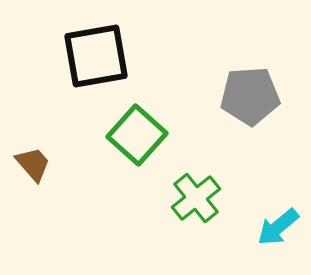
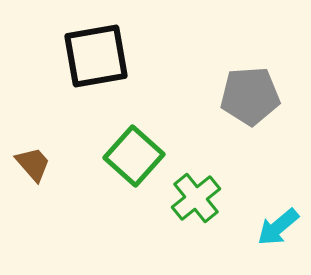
green square: moved 3 px left, 21 px down
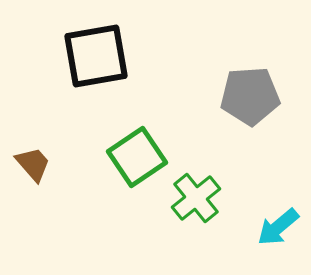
green square: moved 3 px right, 1 px down; rotated 14 degrees clockwise
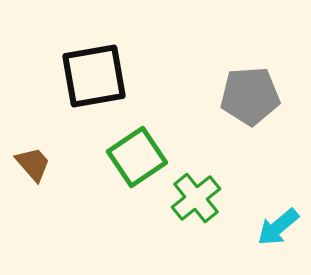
black square: moved 2 px left, 20 px down
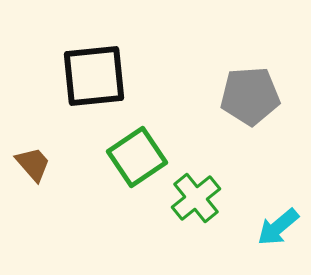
black square: rotated 4 degrees clockwise
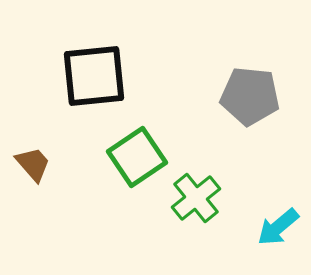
gray pentagon: rotated 10 degrees clockwise
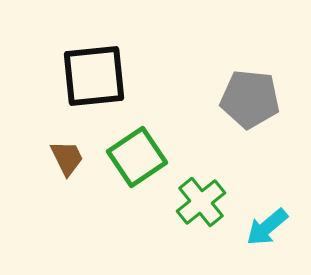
gray pentagon: moved 3 px down
brown trapezoid: moved 34 px right, 6 px up; rotated 15 degrees clockwise
green cross: moved 5 px right, 4 px down
cyan arrow: moved 11 px left
